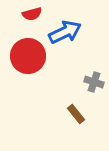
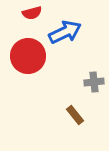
red semicircle: moved 1 px up
gray cross: rotated 24 degrees counterclockwise
brown rectangle: moved 1 px left, 1 px down
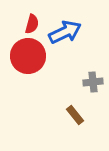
red semicircle: moved 11 px down; rotated 60 degrees counterclockwise
gray cross: moved 1 px left
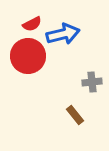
red semicircle: rotated 48 degrees clockwise
blue arrow: moved 2 px left, 2 px down; rotated 12 degrees clockwise
gray cross: moved 1 px left
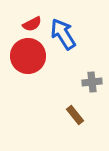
blue arrow: rotated 108 degrees counterclockwise
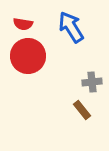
red semicircle: moved 9 px left; rotated 36 degrees clockwise
blue arrow: moved 8 px right, 7 px up
brown rectangle: moved 7 px right, 5 px up
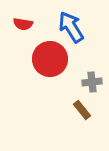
red circle: moved 22 px right, 3 px down
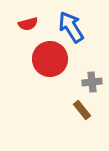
red semicircle: moved 5 px right; rotated 24 degrees counterclockwise
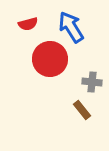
gray cross: rotated 12 degrees clockwise
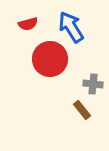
gray cross: moved 1 px right, 2 px down
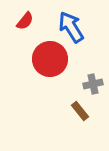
red semicircle: moved 3 px left, 3 px up; rotated 36 degrees counterclockwise
gray cross: rotated 18 degrees counterclockwise
brown rectangle: moved 2 px left, 1 px down
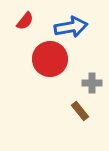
blue arrow: rotated 112 degrees clockwise
gray cross: moved 1 px left, 1 px up; rotated 12 degrees clockwise
